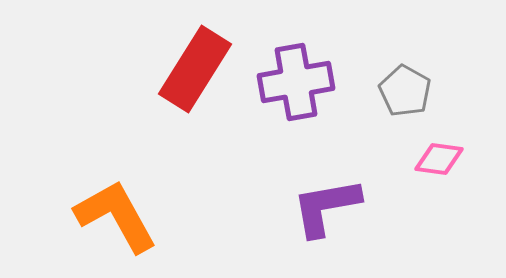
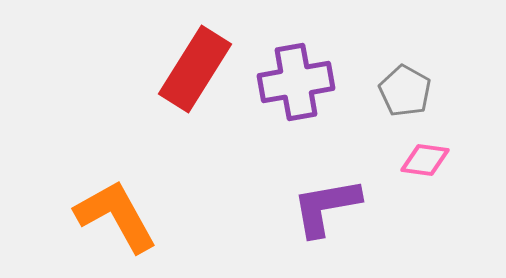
pink diamond: moved 14 px left, 1 px down
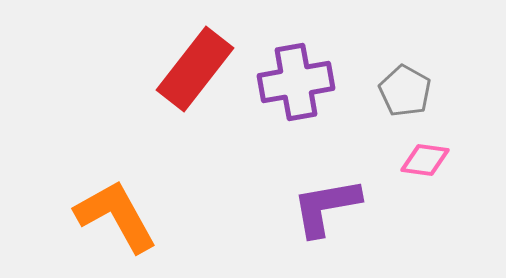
red rectangle: rotated 6 degrees clockwise
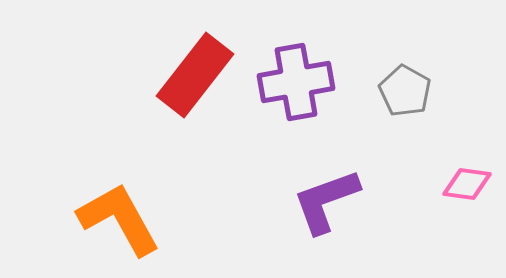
red rectangle: moved 6 px down
pink diamond: moved 42 px right, 24 px down
purple L-shape: moved 6 px up; rotated 10 degrees counterclockwise
orange L-shape: moved 3 px right, 3 px down
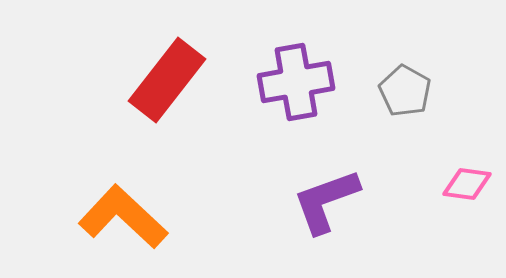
red rectangle: moved 28 px left, 5 px down
orange L-shape: moved 4 px right, 2 px up; rotated 18 degrees counterclockwise
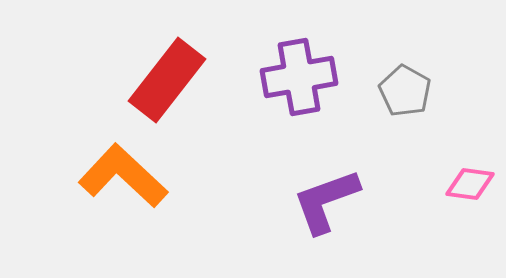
purple cross: moved 3 px right, 5 px up
pink diamond: moved 3 px right
orange L-shape: moved 41 px up
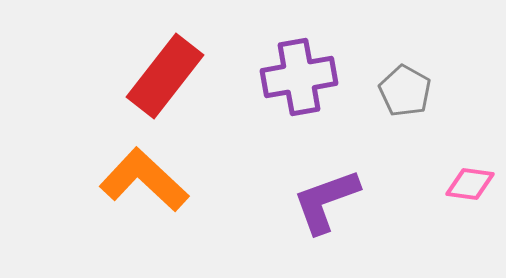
red rectangle: moved 2 px left, 4 px up
orange L-shape: moved 21 px right, 4 px down
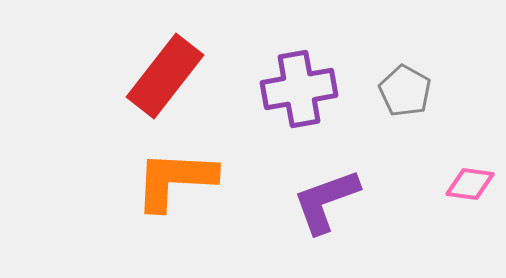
purple cross: moved 12 px down
orange L-shape: moved 31 px right; rotated 40 degrees counterclockwise
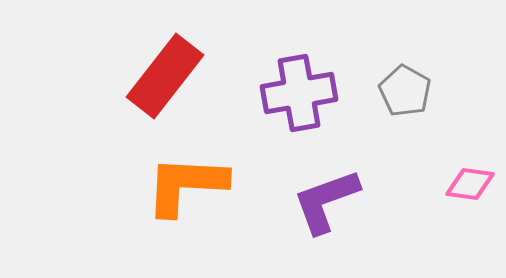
purple cross: moved 4 px down
orange L-shape: moved 11 px right, 5 px down
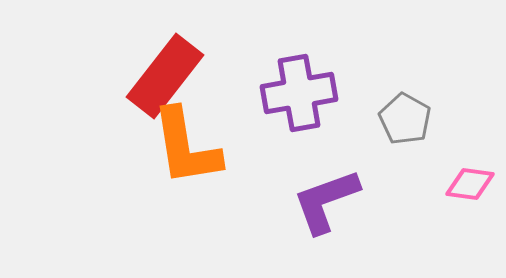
gray pentagon: moved 28 px down
orange L-shape: moved 38 px up; rotated 102 degrees counterclockwise
